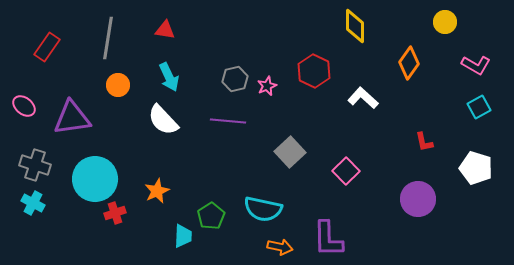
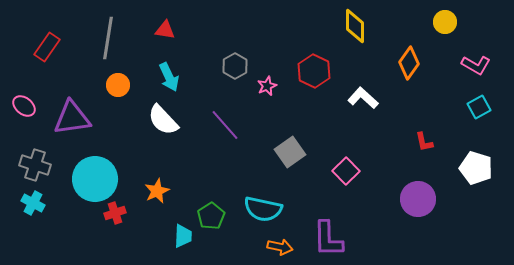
gray hexagon: moved 13 px up; rotated 15 degrees counterclockwise
purple line: moved 3 px left, 4 px down; rotated 44 degrees clockwise
gray square: rotated 8 degrees clockwise
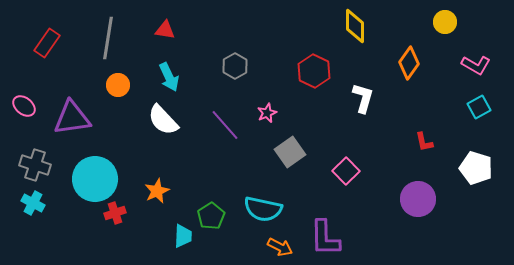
red rectangle: moved 4 px up
pink star: moved 27 px down
white L-shape: rotated 64 degrees clockwise
purple L-shape: moved 3 px left, 1 px up
orange arrow: rotated 15 degrees clockwise
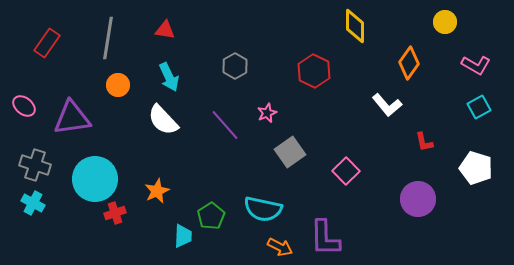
white L-shape: moved 24 px right, 7 px down; rotated 124 degrees clockwise
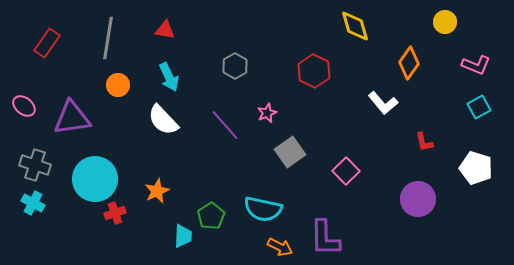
yellow diamond: rotated 16 degrees counterclockwise
pink L-shape: rotated 8 degrees counterclockwise
white L-shape: moved 4 px left, 2 px up
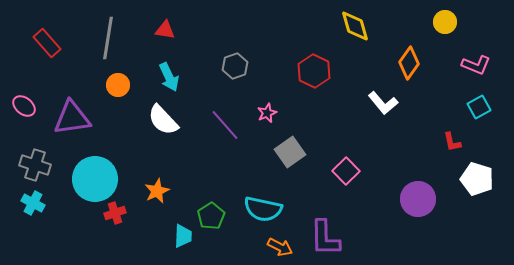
red rectangle: rotated 76 degrees counterclockwise
gray hexagon: rotated 10 degrees clockwise
red L-shape: moved 28 px right
white pentagon: moved 1 px right, 11 px down
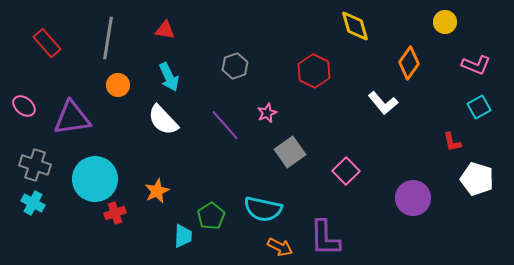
purple circle: moved 5 px left, 1 px up
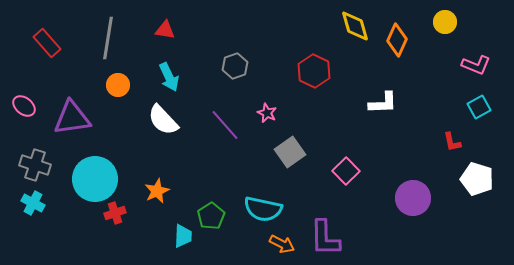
orange diamond: moved 12 px left, 23 px up; rotated 12 degrees counterclockwise
white L-shape: rotated 52 degrees counterclockwise
pink star: rotated 24 degrees counterclockwise
orange arrow: moved 2 px right, 3 px up
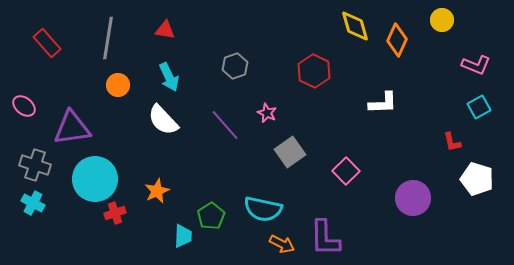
yellow circle: moved 3 px left, 2 px up
purple triangle: moved 10 px down
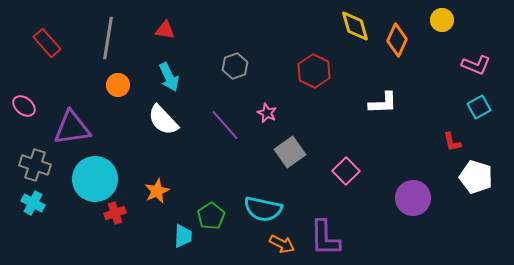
white pentagon: moved 1 px left, 2 px up
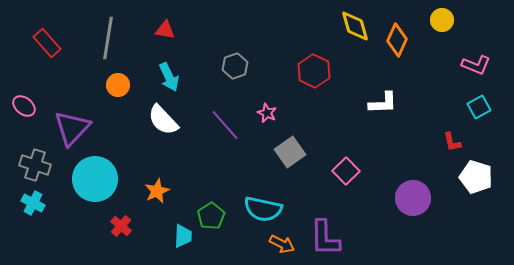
purple triangle: rotated 39 degrees counterclockwise
red cross: moved 6 px right, 13 px down; rotated 30 degrees counterclockwise
